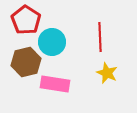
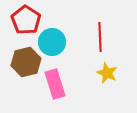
pink rectangle: rotated 64 degrees clockwise
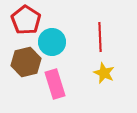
yellow star: moved 3 px left
